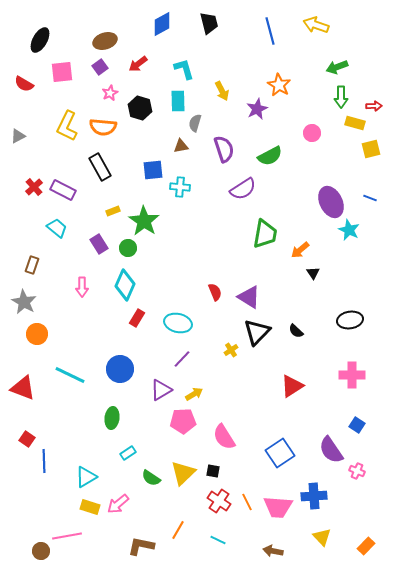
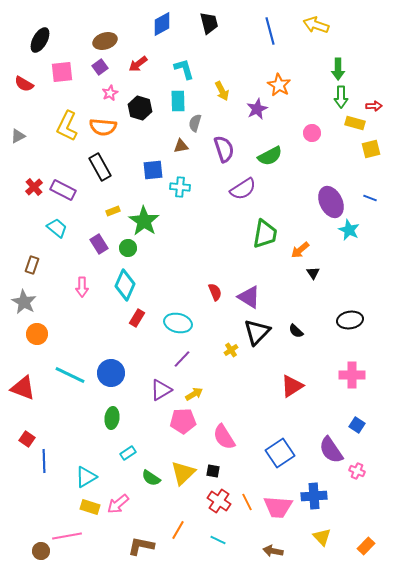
green arrow at (337, 67): moved 1 px right, 2 px down; rotated 70 degrees counterclockwise
blue circle at (120, 369): moved 9 px left, 4 px down
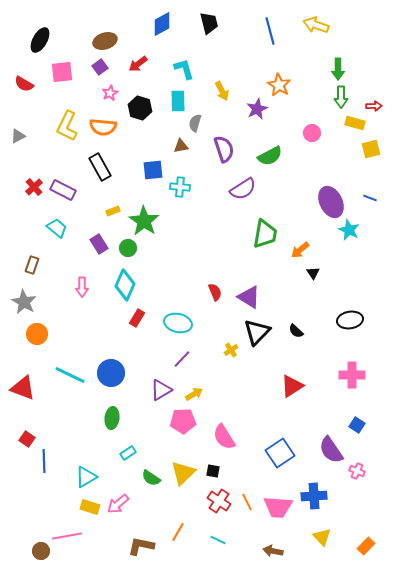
orange line at (178, 530): moved 2 px down
